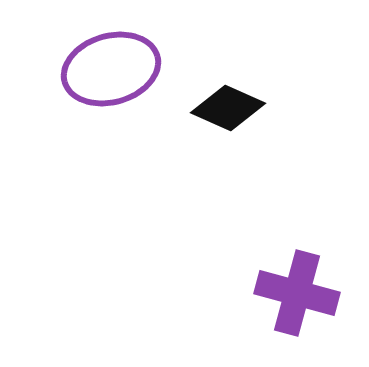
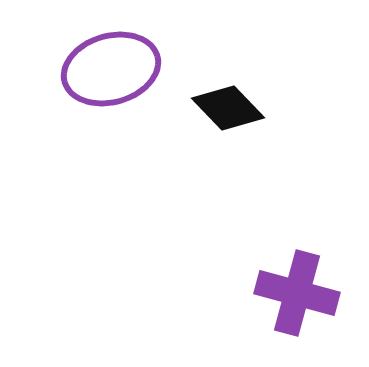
black diamond: rotated 22 degrees clockwise
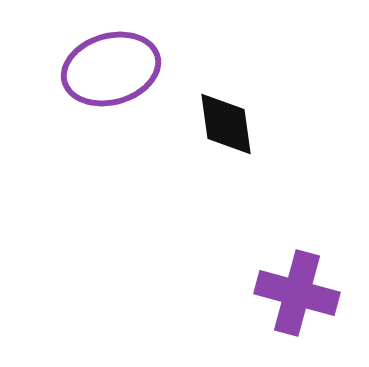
black diamond: moved 2 px left, 16 px down; rotated 36 degrees clockwise
